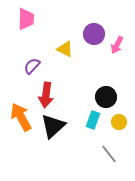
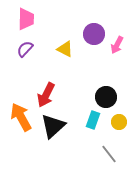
purple semicircle: moved 7 px left, 17 px up
red arrow: rotated 20 degrees clockwise
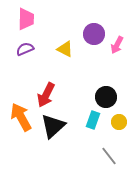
purple semicircle: rotated 24 degrees clockwise
gray line: moved 2 px down
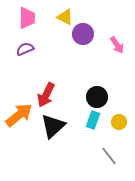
pink trapezoid: moved 1 px right, 1 px up
purple circle: moved 11 px left
pink arrow: rotated 60 degrees counterclockwise
yellow triangle: moved 32 px up
black circle: moved 9 px left
orange arrow: moved 2 px left, 2 px up; rotated 80 degrees clockwise
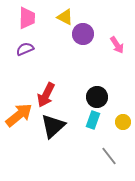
yellow circle: moved 4 px right
